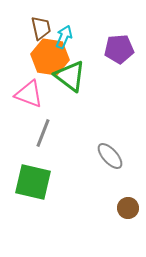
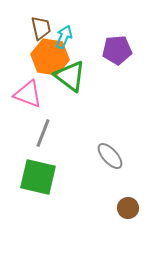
purple pentagon: moved 2 px left, 1 px down
pink triangle: moved 1 px left
green square: moved 5 px right, 5 px up
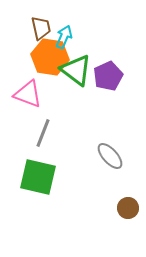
purple pentagon: moved 9 px left, 26 px down; rotated 20 degrees counterclockwise
green triangle: moved 6 px right, 6 px up
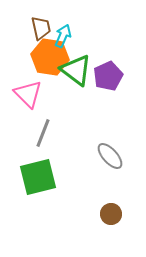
cyan arrow: moved 1 px left, 1 px up
pink triangle: rotated 24 degrees clockwise
green square: rotated 27 degrees counterclockwise
brown circle: moved 17 px left, 6 px down
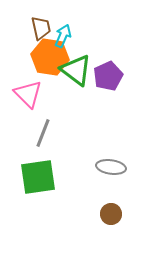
gray ellipse: moved 1 px right, 11 px down; rotated 40 degrees counterclockwise
green square: rotated 6 degrees clockwise
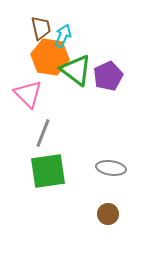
gray ellipse: moved 1 px down
green square: moved 10 px right, 6 px up
brown circle: moved 3 px left
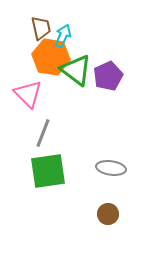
orange hexagon: moved 1 px right
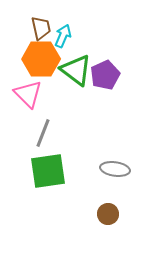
orange hexagon: moved 10 px left, 2 px down; rotated 9 degrees counterclockwise
purple pentagon: moved 3 px left, 1 px up
gray ellipse: moved 4 px right, 1 px down
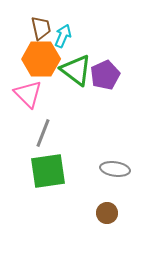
brown circle: moved 1 px left, 1 px up
